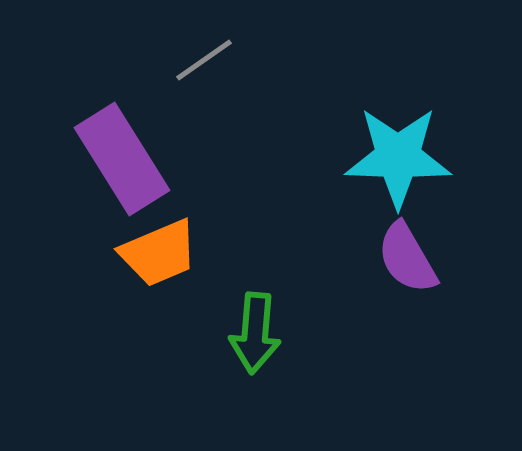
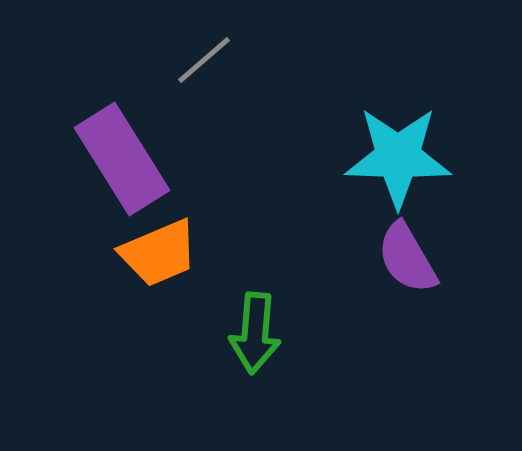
gray line: rotated 6 degrees counterclockwise
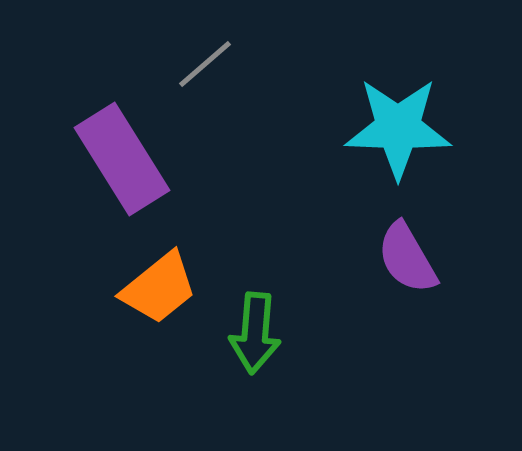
gray line: moved 1 px right, 4 px down
cyan star: moved 29 px up
orange trapezoid: moved 35 px down; rotated 16 degrees counterclockwise
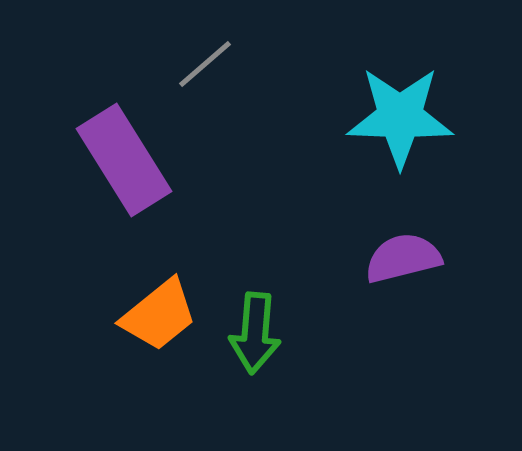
cyan star: moved 2 px right, 11 px up
purple rectangle: moved 2 px right, 1 px down
purple semicircle: moved 4 px left; rotated 106 degrees clockwise
orange trapezoid: moved 27 px down
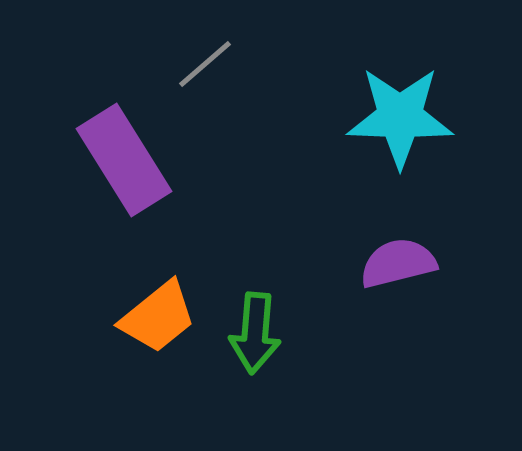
purple semicircle: moved 5 px left, 5 px down
orange trapezoid: moved 1 px left, 2 px down
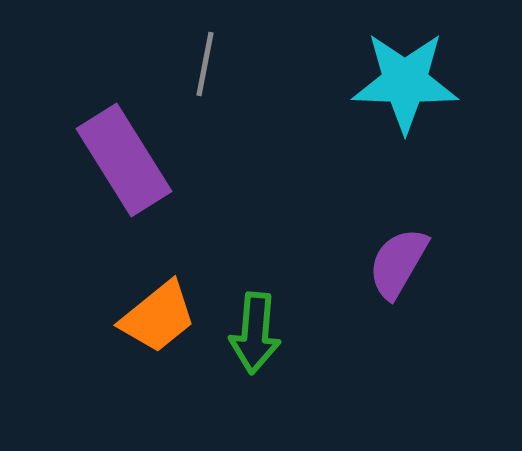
gray line: rotated 38 degrees counterclockwise
cyan star: moved 5 px right, 35 px up
purple semicircle: rotated 46 degrees counterclockwise
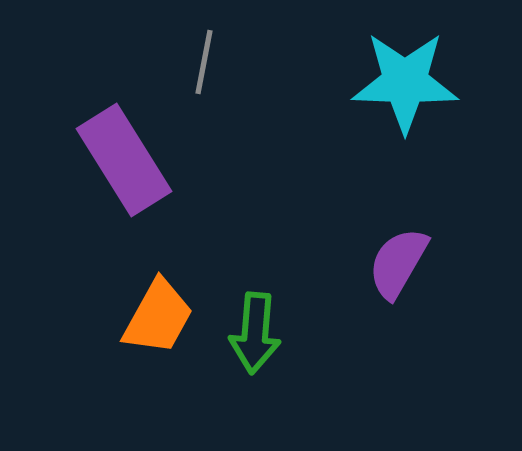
gray line: moved 1 px left, 2 px up
orange trapezoid: rotated 22 degrees counterclockwise
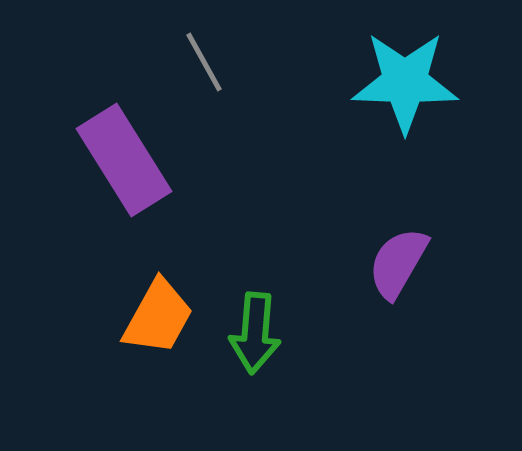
gray line: rotated 40 degrees counterclockwise
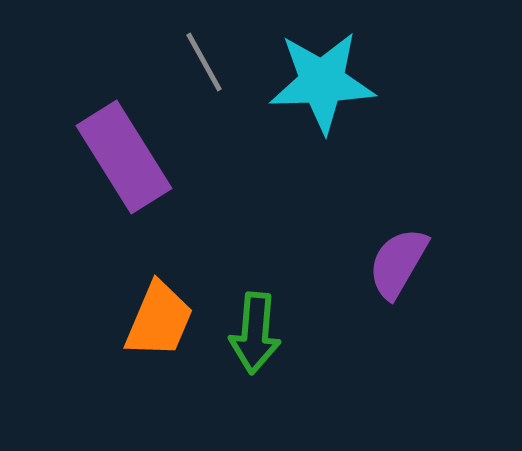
cyan star: moved 83 px left; rotated 4 degrees counterclockwise
purple rectangle: moved 3 px up
orange trapezoid: moved 1 px right, 3 px down; rotated 6 degrees counterclockwise
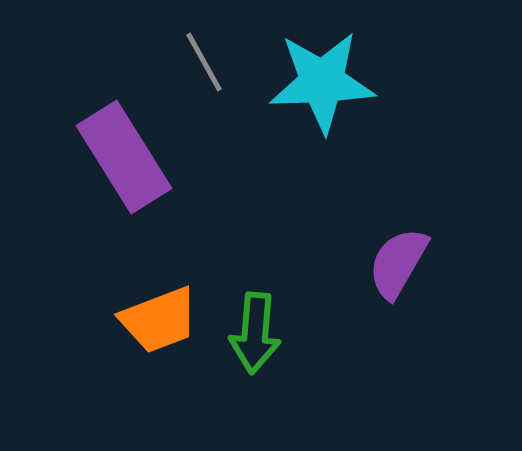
orange trapezoid: rotated 46 degrees clockwise
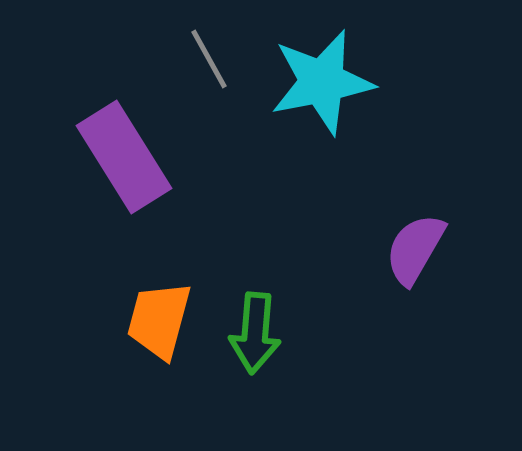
gray line: moved 5 px right, 3 px up
cyan star: rotated 9 degrees counterclockwise
purple semicircle: moved 17 px right, 14 px up
orange trapezoid: rotated 126 degrees clockwise
